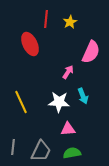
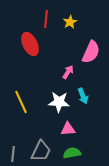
gray line: moved 7 px down
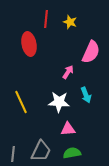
yellow star: rotated 24 degrees counterclockwise
red ellipse: moved 1 px left; rotated 15 degrees clockwise
cyan arrow: moved 3 px right, 1 px up
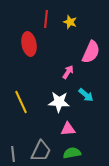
cyan arrow: rotated 28 degrees counterclockwise
gray line: rotated 14 degrees counterclockwise
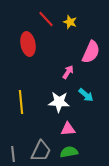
red line: rotated 48 degrees counterclockwise
red ellipse: moved 1 px left
yellow line: rotated 20 degrees clockwise
green semicircle: moved 3 px left, 1 px up
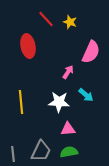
red ellipse: moved 2 px down
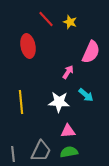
pink triangle: moved 2 px down
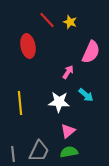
red line: moved 1 px right, 1 px down
yellow line: moved 1 px left, 1 px down
pink triangle: rotated 35 degrees counterclockwise
gray trapezoid: moved 2 px left
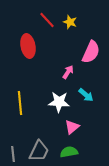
pink triangle: moved 4 px right, 4 px up
